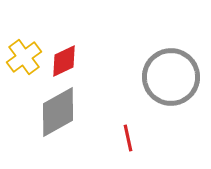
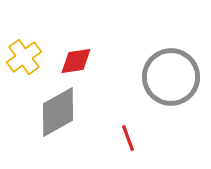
red diamond: moved 12 px right; rotated 16 degrees clockwise
red line: rotated 8 degrees counterclockwise
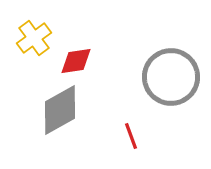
yellow cross: moved 10 px right, 19 px up
gray diamond: moved 2 px right, 2 px up
red line: moved 3 px right, 2 px up
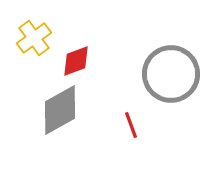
red diamond: rotated 12 degrees counterclockwise
gray circle: moved 3 px up
red line: moved 11 px up
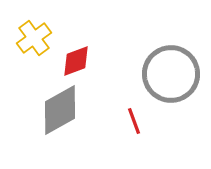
red line: moved 3 px right, 4 px up
